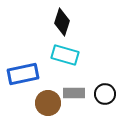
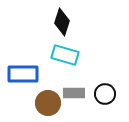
blue rectangle: rotated 12 degrees clockwise
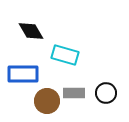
black diamond: moved 31 px left, 9 px down; rotated 48 degrees counterclockwise
black circle: moved 1 px right, 1 px up
brown circle: moved 1 px left, 2 px up
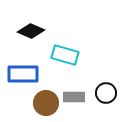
black diamond: rotated 36 degrees counterclockwise
gray rectangle: moved 4 px down
brown circle: moved 1 px left, 2 px down
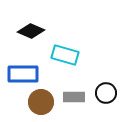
brown circle: moved 5 px left, 1 px up
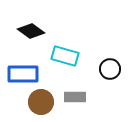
black diamond: rotated 12 degrees clockwise
cyan rectangle: moved 1 px down
black circle: moved 4 px right, 24 px up
gray rectangle: moved 1 px right
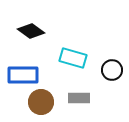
cyan rectangle: moved 8 px right, 2 px down
black circle: moved 2 px right, 1 px down
blue rectangle: moved 1 px down
gray rectangle: moved 4 px right, 1 px down
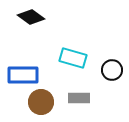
black diamond: moved 14 px up
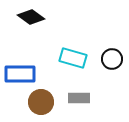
black circle: moved 11 px up
blue rectangle: moved 3 px left, 1 px up
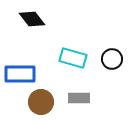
black diamond: moved 1 px right, 2 px down; rotated 16 degrees clockwise
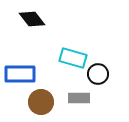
black circle: moved 14 px left, 15 px down
